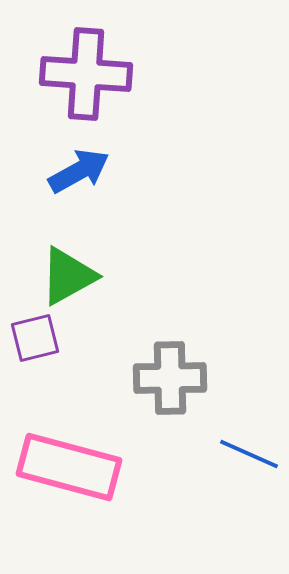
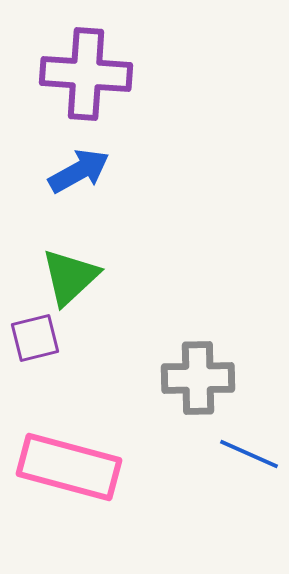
green triangle: moved 2 px right, 1 px down; rotated 14 degrees counterclockwise
gray cross: moved 28 px right
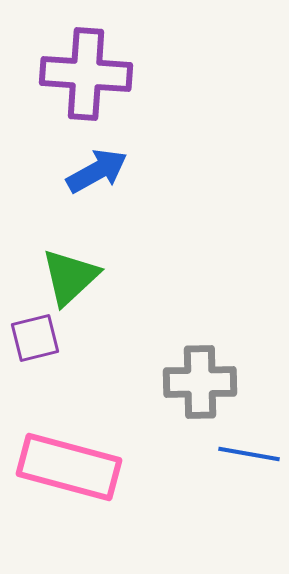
blue arrow: moved 18 px right
gray cross: moved 2 px right, 4 px down
blue line: rotated 14 degrees counterclockwise
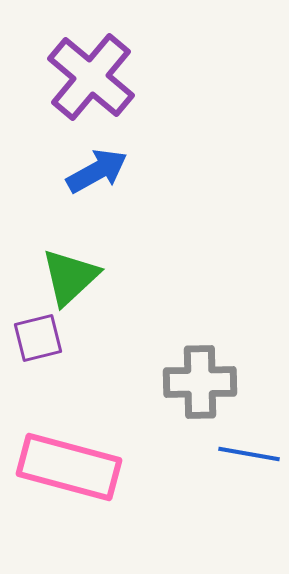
purple cross: moved 5 px right, 3 px down; rotated 36 degrees clockwise
purple square: moved 3 px right
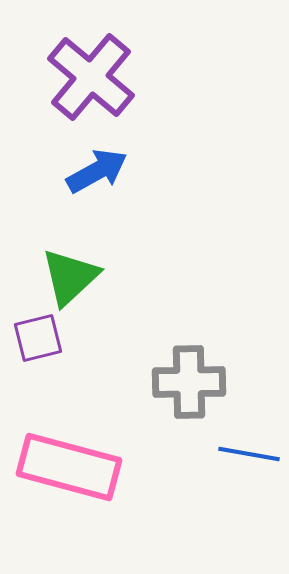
gray cross: moved 11 px left
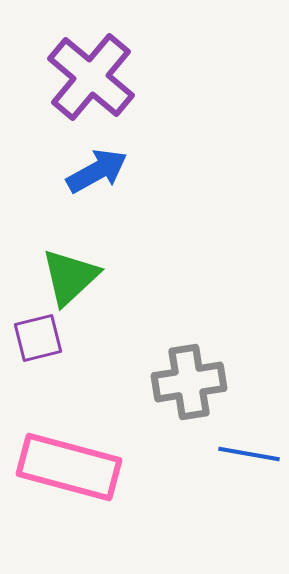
gray cross: rotated 8 degrees counterclockwise
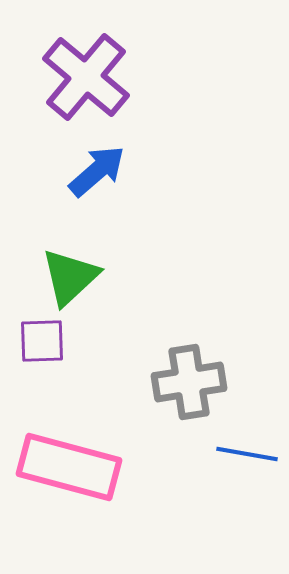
purple cross: moved 5 px left
blue arrow: rotated 12 degrees counterclockwise
purple square: moved 4 px right, 3 px down; rotated 12 degrees clockwise
blue line: moved 2 px left
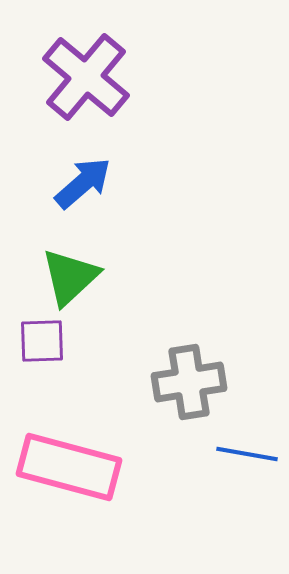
blue arrow: moved 14 px left, 12 px down
